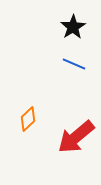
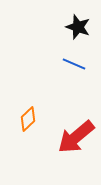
black star: moved 5 px right; rotated 20 degrees counterclockwise
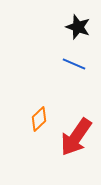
orange diamond: moved 11 px right
red arrow: rotated 15 degrees counterclockwise
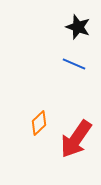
orange diamond: moved 4 px down
red arrow: moved 2 px down
